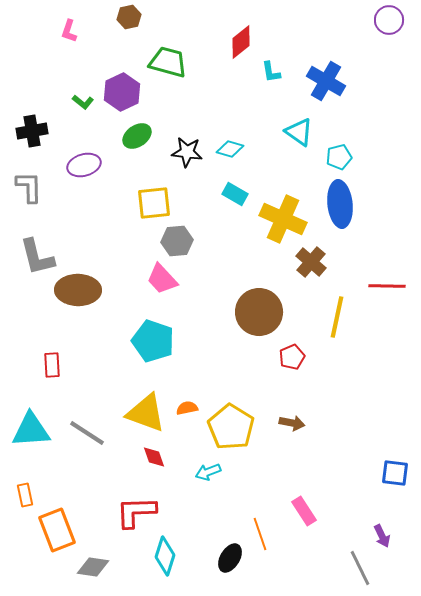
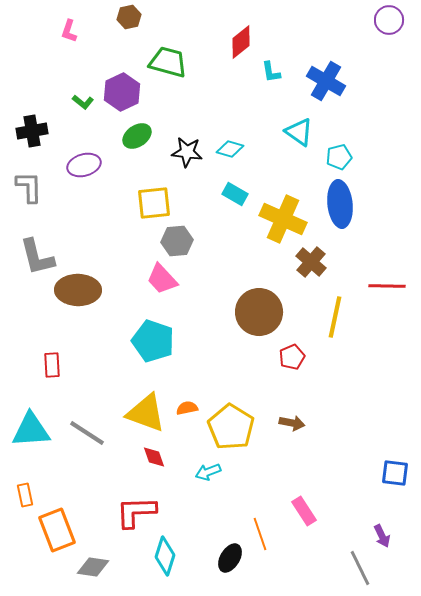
yellow line at (337, 317): moved 2 px left
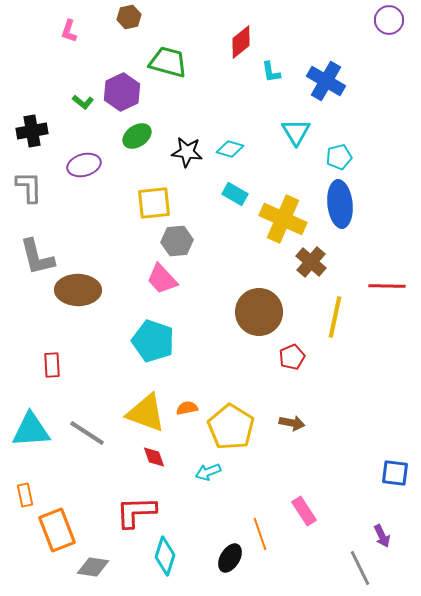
cyan triangle at (299, 132): moved 3 px left; rotated 24 degrees clockwise
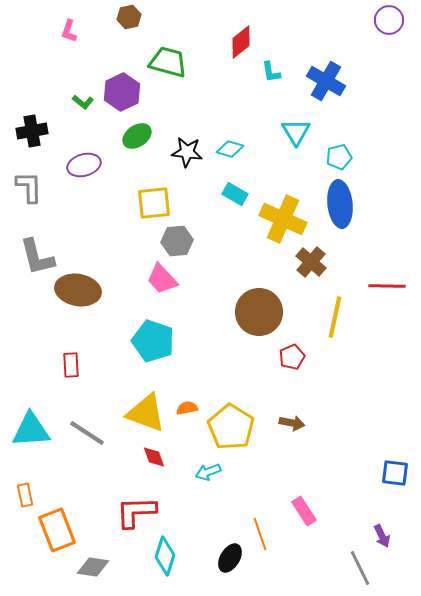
brown ellipse at (78, 290): rotated 9 degrees clockwise
red rectangle at (52, 365): moved 19 px right
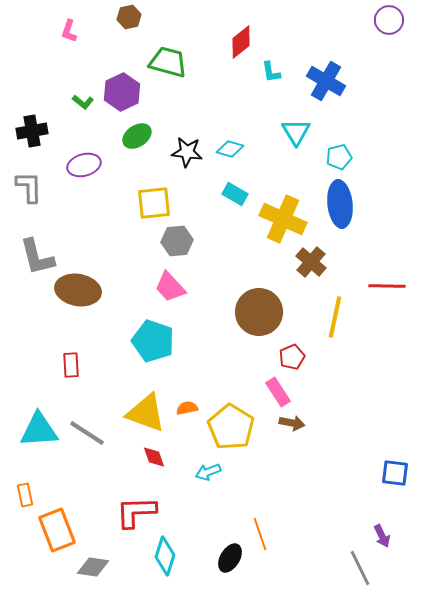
pink trapezoid at (162, 279): moved 8 px right, 8 px down
cyan triangle at (31, 430): moved 8 px right
pink rectangle at (304, 511): moved 26 px left, 119 px up
